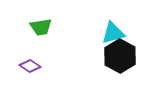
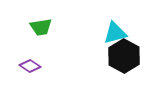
cyan triangle: moved 2 px right
black hexagon: moved 4 px right
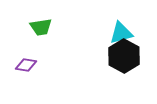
cyan triangle: moved 6 px right
purple diamond: moved 4 px left, 1 px up; rotated 25 degrees counterclockwise
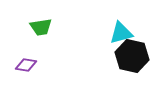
black hexagon: moved 8 px right; rotated 16 degrees counterclockwise
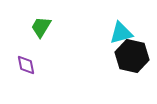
green trapezoid: rotated 130 degrees clockwise
purple diamond: rotated 70 degrees clockwise
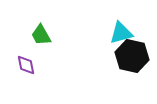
green trapezoid: moved 8 px down; rotated 60 degrees counterclockwise
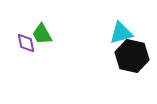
green trapezoid: moved 1 px right, 1 px up
purple diamond: moved 22 px up
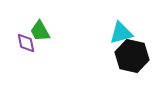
green trapezoid: moved 2 px left, 3 px up
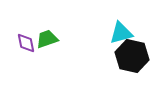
green trapezoid: moved 7 px right, 8 px down; rotated 100 degrees clockwise
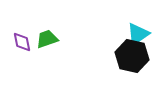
cyan triangle: moved 17 px right, 1 px down; rotated 20 degrees counterclockwise
purple diamond: moved 4 px left, 1 px up
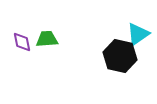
green trapezoid: rotated 15 degrees clockwise
black hexagon: moved 12 px left
